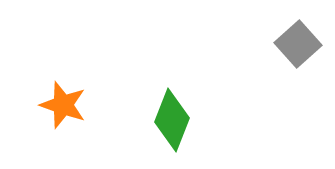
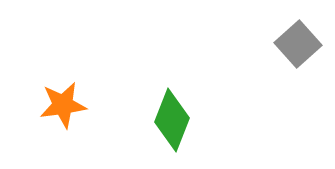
orange star: rotated 27 degrees counterclockwise
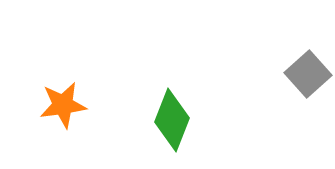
gray square: moved 10 px right, 30 px down
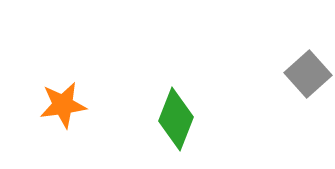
green diamond: moved 4 px right, 1 px up
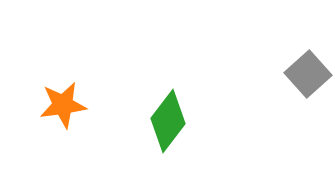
green diamond: moved 8 px left, 2 px down; rotated 16 degrees clockwise
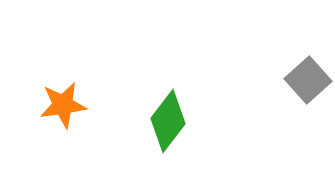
gray square: moved 6 px down
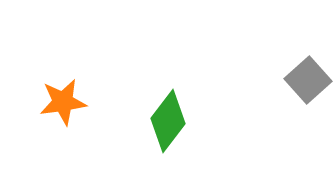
orange star: moved 3 px up
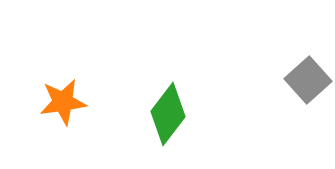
green diamond: moved 7 px up
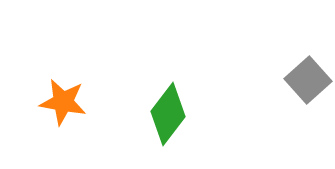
orange star: rotated 18 degrees clockwise
